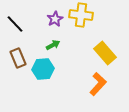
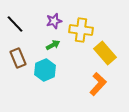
yellow cross: moved 15 px down
purple star: moved 1 px left, 2 px down; rotated 14 degrees clockwise
cyan hexagon: moved 2 px right, 1 px down; rotated 20 degrees counterclockwise
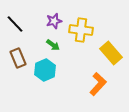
green arrow: rotated 64 degrees clockwise
yellow rectangle: moved 6 px right
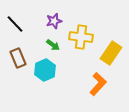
yellow cross: moved 7 px down
yellow rectangle: rotated 75 degrees clockwise
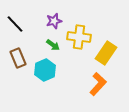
yellow cross: moved 2 px left
yellow rectangle: moved 5 px left
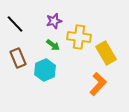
yellow rectangle: rotated 65 degrees counterclockwise
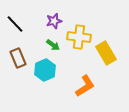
orange L-shape: moved 13 px left, 2 px down; rotated 15 degrees clockwise
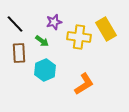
purple star: moved 1 px down
green arrow: moved 11 px left, 4 px up
yellow rectangle: moved 24 px up
brown rectangle: moved 1 px right, 5 px up; rotated 18 degrees clockwise
orange L-shape: moved 1 px left, 2 px up
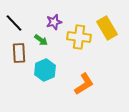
black line: moved 1 px left, 1 px up
yellow rectangle: moved 1 px right, 1 px up
green arrow: moved 1 px left, 1 px up
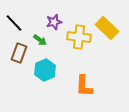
yellow rectangle: rotated 15 degrees counterclockwise
green arrow: moved 1 px left
brown rectangle: rotated 24 degrees clockwise
orange L-shape: moved 2 px down; rotated 125 degrees clockwise
